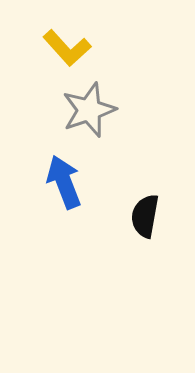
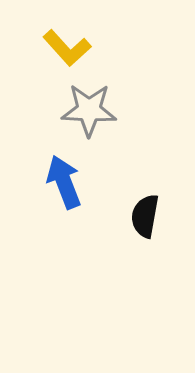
gray star: rotated 22 degrees clockwise
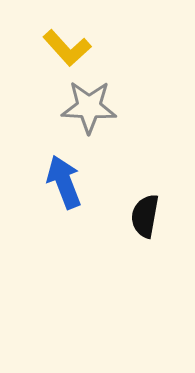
gray star: moved 3 px up
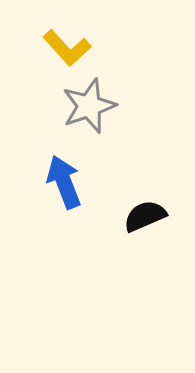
gray star: moved 1 px up; rotated 22 degrees counterclockwise
black semicircle: rotated 57 degrees clockwise
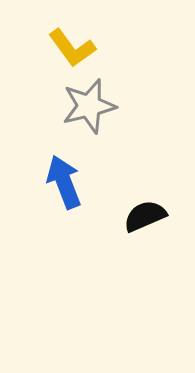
yellow L-shape: moved 5 px right; rotated 6 degrees clockwise
gray star: rotated 6 degrees clockwise
